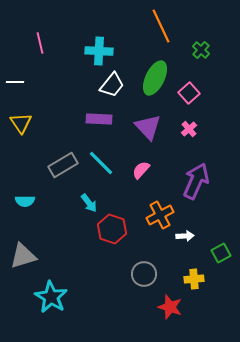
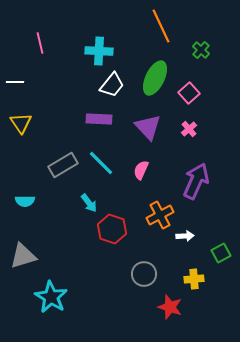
pink semicircle: rotated 18 degrees counterclockwise
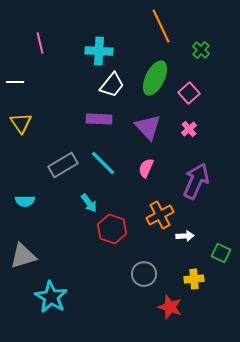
cyan line: moved 2 px right
pink semicircle: moved 5 px right, 2 px up
green square: rotated 36 degrees counterclockwise
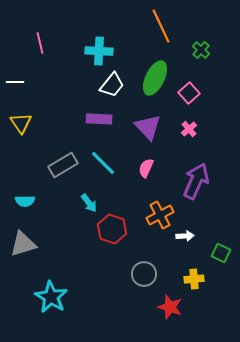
gray triangle: moved 12 px up
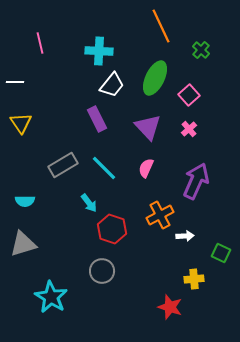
pink square: moved 2 px down
purple rectangle: moved 2 px left; rotated 60 degrees clockwise
cyan line: moved 1 px right, 5 px down
gray circle: moved 42 px left, 3 px up
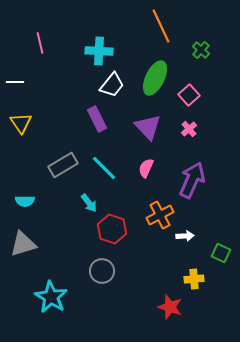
purple arrow: moved 4 px left, 1 px up
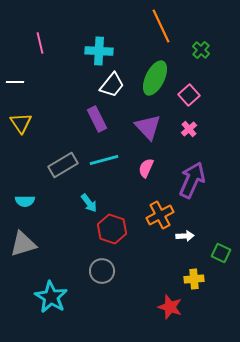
cyan line: moved 8 px up; rotated 60 degrees counterclockwise
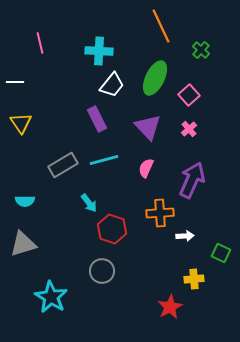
orange cross: moved 2 px up; rotated 24 degrees clockwise
red star: rotated 25 degrees clockwise
